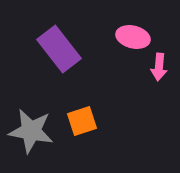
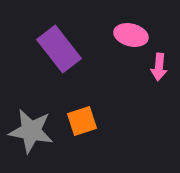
pink ellipse: moved 2 px left, 2 px up
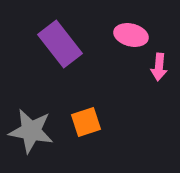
purple rectangle: moved 1 px right, 5 px up
orange square: moved 4 px right, 1 px down
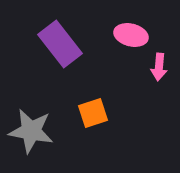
orange square: moved 7 px right, 9 px up
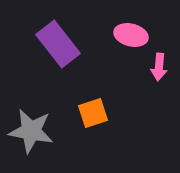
purple rectangle: moved 2 px left
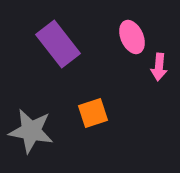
pink ellipse: moved 1 px right, 2 px down; rotated 52 degrees clockwise
